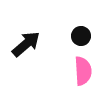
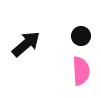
pink semicircle: moved 2 px left
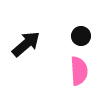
pink semicircle: moved 2 px left
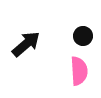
black circle: moved 2 px right
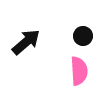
black arrow: moved 2 px up
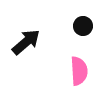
black circle: moved 10 px up
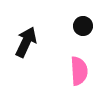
black arrow: rotated 24 degrees counterclockwise
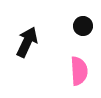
black arrow: moved 1 px right
